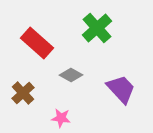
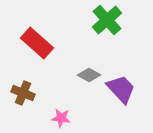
green cross: moved 10 px right, 8 px up
gray diamond: moved 18 px right
brown cross: rotated 25 degrees counterclockwise
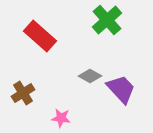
red rectangle: moved 3 px right, 7 px up
gray diamond: moved 1 px right, 1 px down
brown cross: rotated 35 degrees clockwise
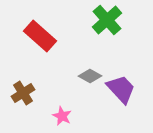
pink star: moved 1 px right, 2 px up; rotated 18 degrees clockwise
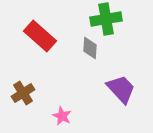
green cross: moved 1 px left, 1 px up; rotated 32 degrees clockwise
gray diamond: moved 28 px up; rotated 65 degrees clockwise
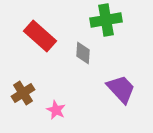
green cross: moved 1 px down
gray diamond: moved 7 px left, 5 px down
pink star: moved 6 px left, 6 px up
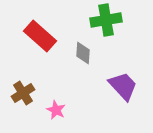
purple trapezoid: moved 2 px right, 3 px up
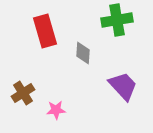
green cross: moved 11 px right
red rectangle: moved 5 px right, 5 px up; rotated 32 degrees clockwise
pink star: rotated 30 degrees counterclockwise
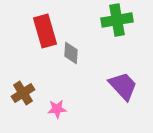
gray diamond: moved 12 px left
pink star: moved 1 px right, 1 px up
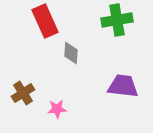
red rectangle: moved 10 px up; rotated 8 degrees counterclockwise
purple trapezoid: rotated 40 degrees counterclockwise
